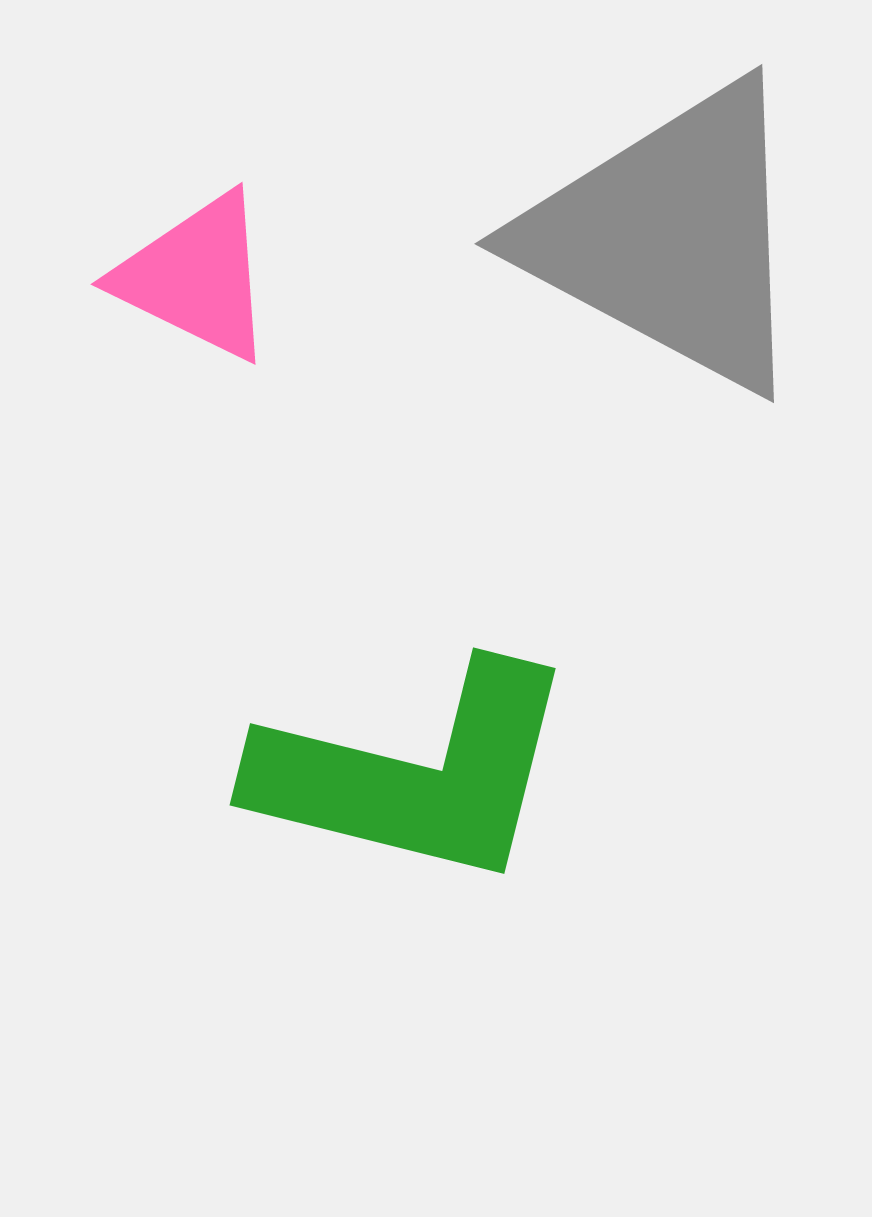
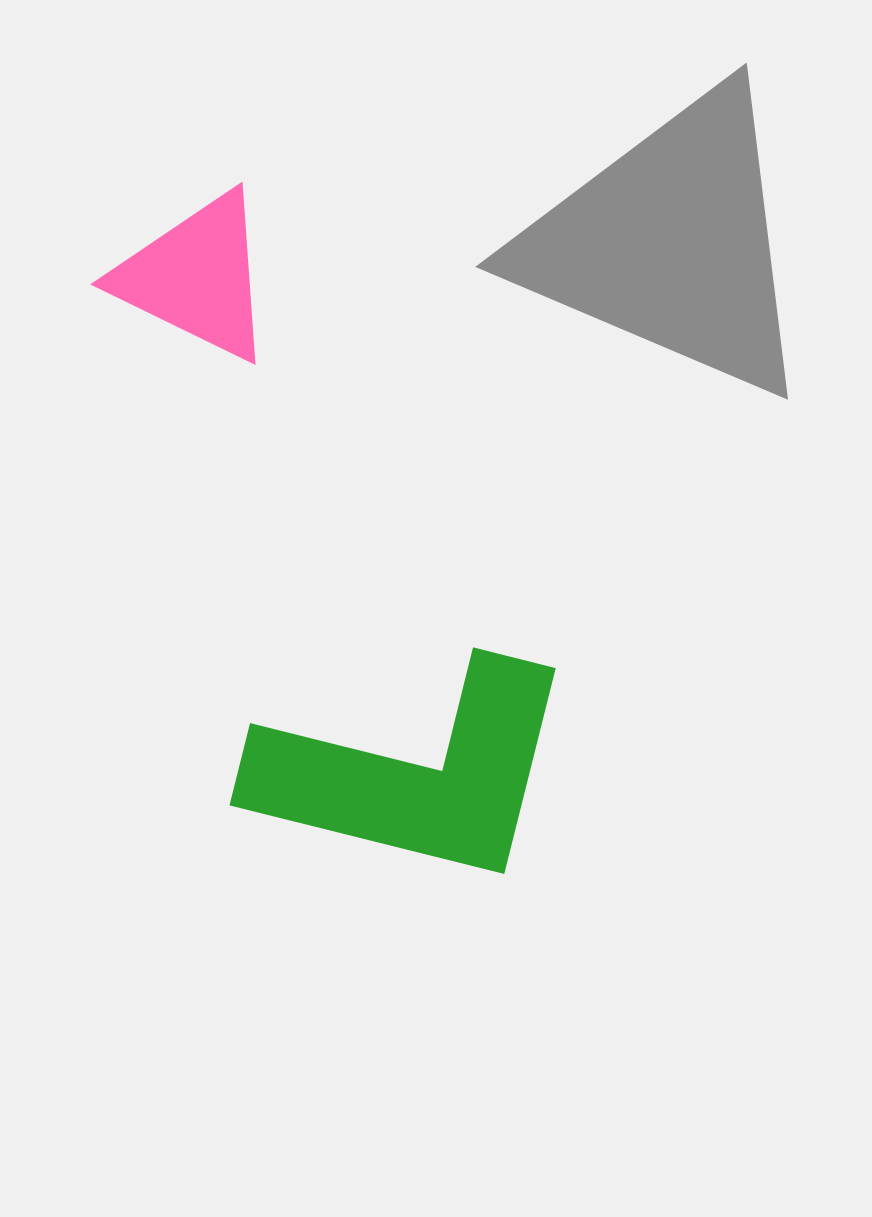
gray triangle: moved 6 px down; rotated 5 degrees counterclockwise
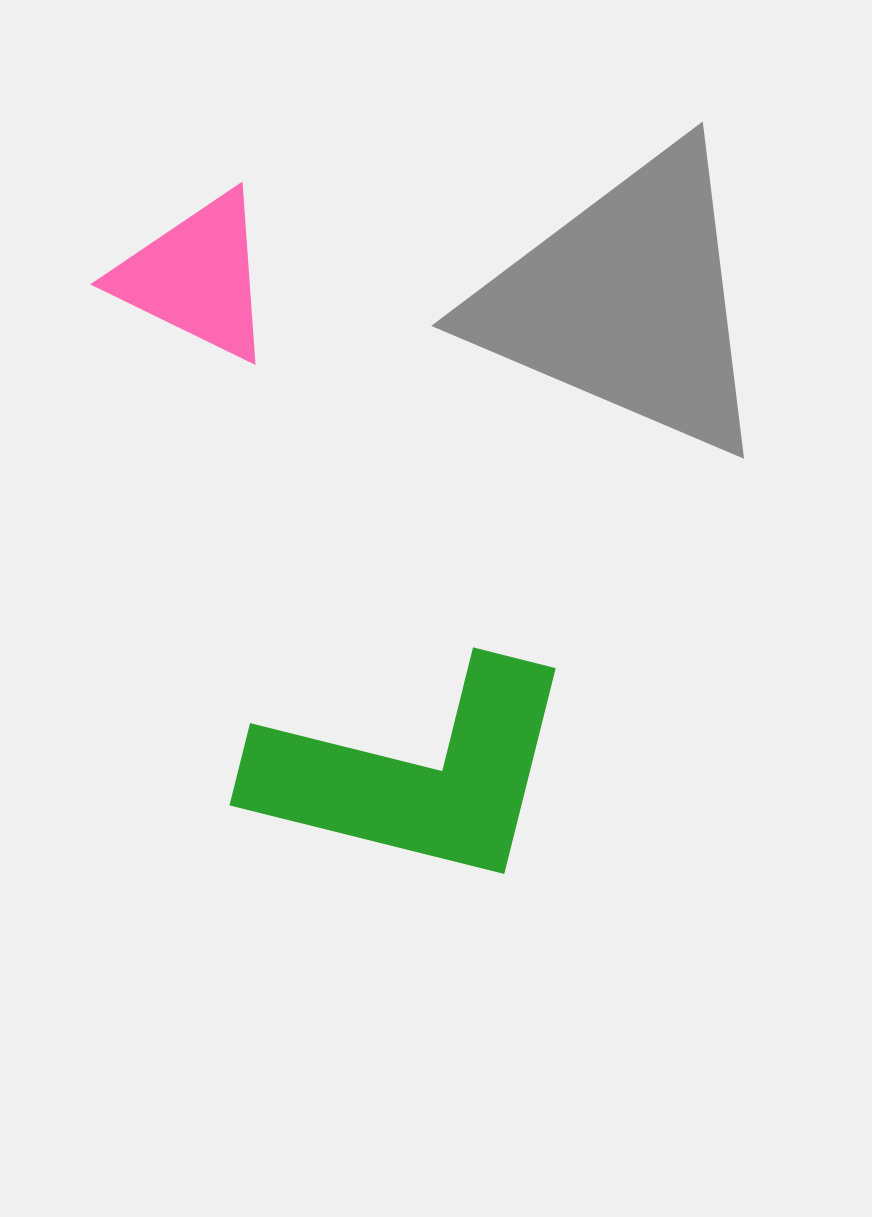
gray triangle: moved 44 px left, 59 px down
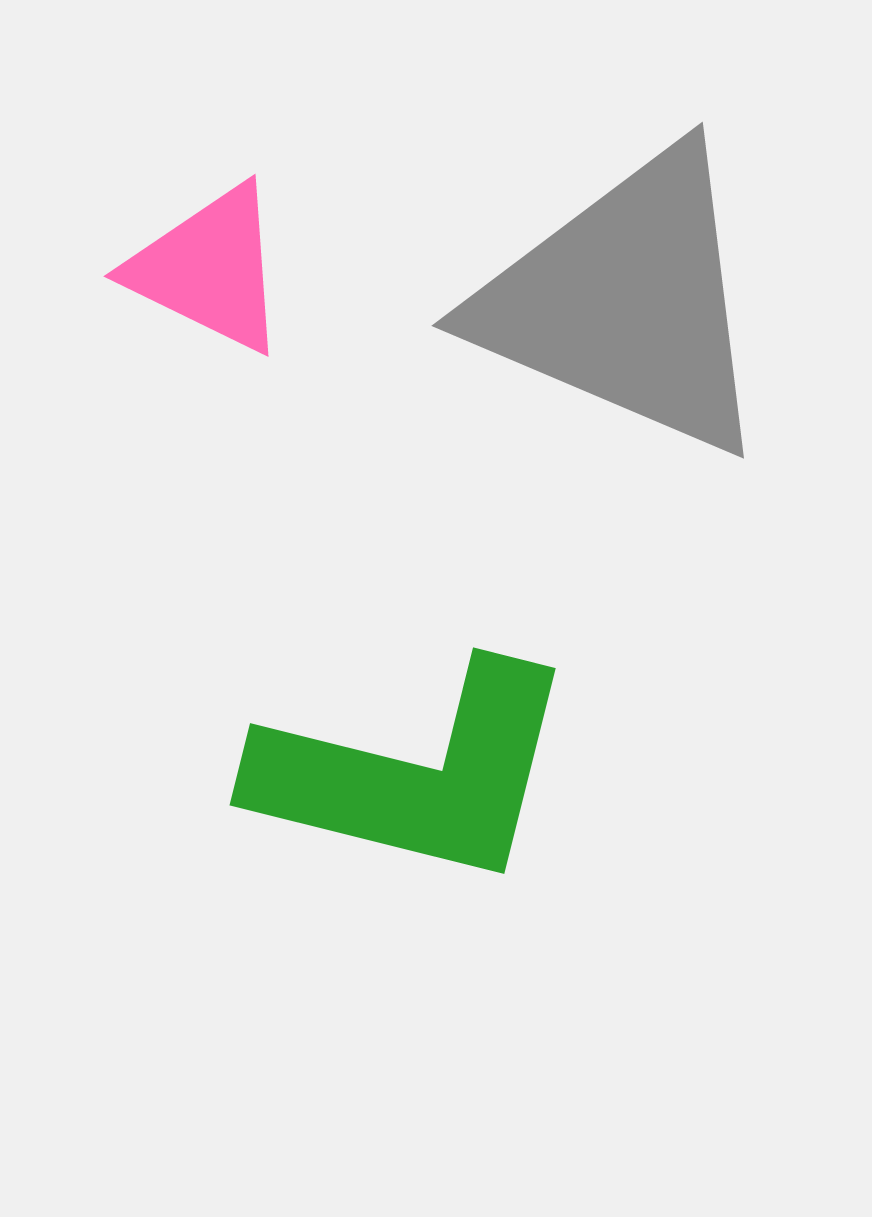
pink triangle: moved 13 px right, 8 px up
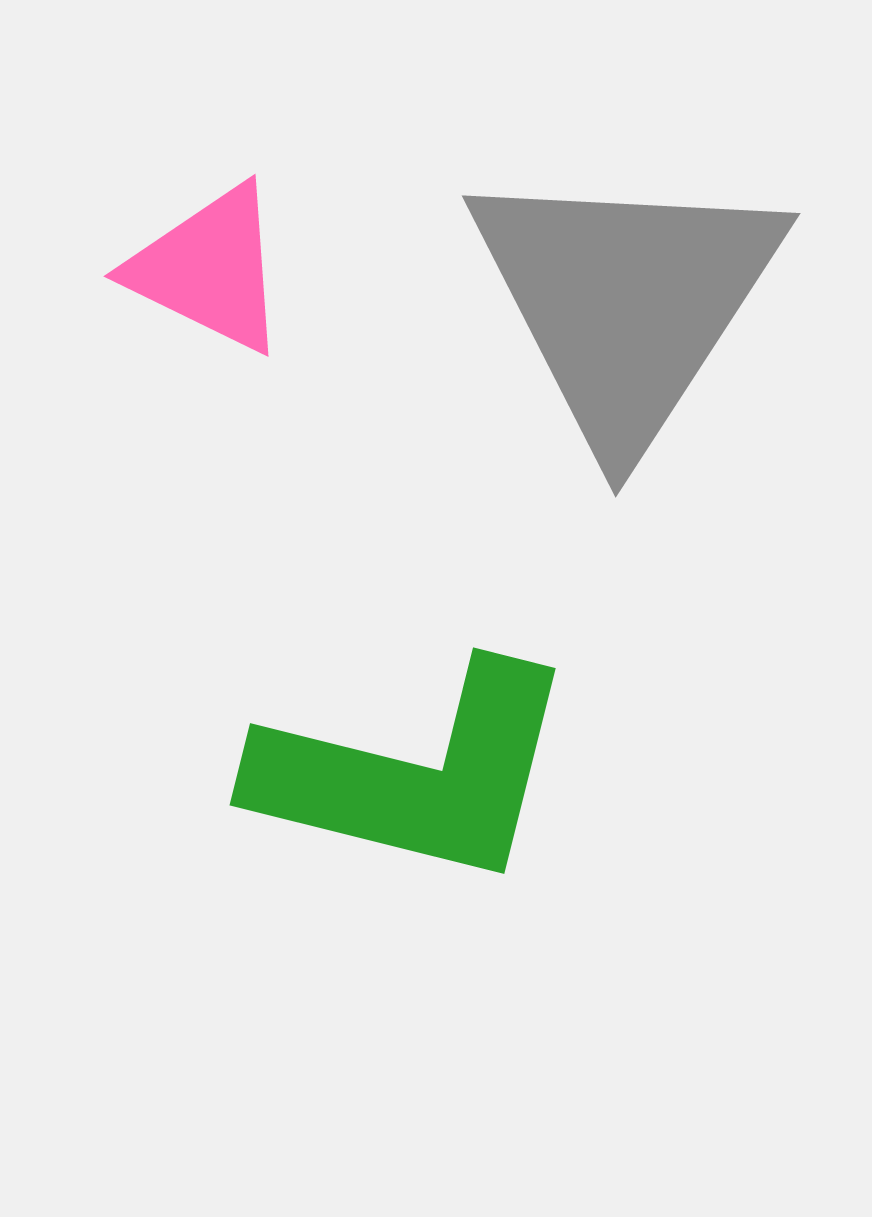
gray triangle: rotated 40 degrees clockwise
